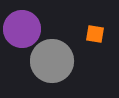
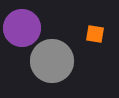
purple circle: moved 1 px up
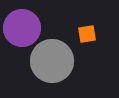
orange square: moved 8 px left; rotated 18 degrees counterclockwise
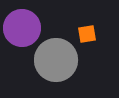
gray circle: moved 4 px right, 1 px up
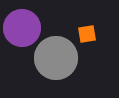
gray circle: moved 2 px up
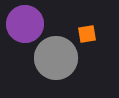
purple circle: moved 3 px right, 4 px up
